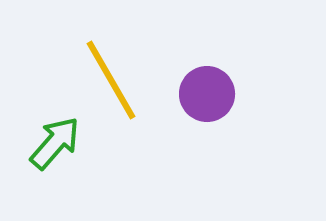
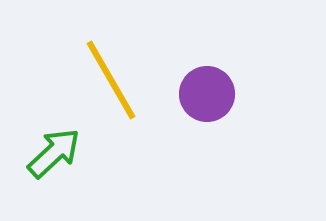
green arrow: moved 1 px left, 10 px down; rotated 6 degrees clockwise
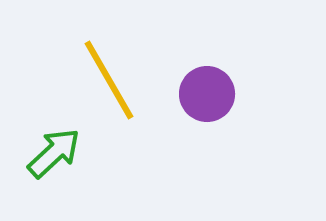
yellow line: moved 2 px left
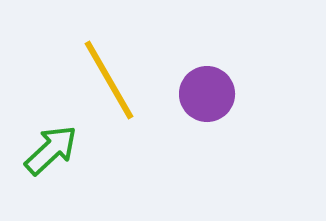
green arrow: moved 3 px left, 3 px up
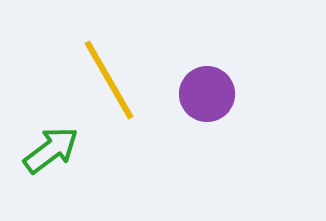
green arrow: rotated 6 degrees clockwise
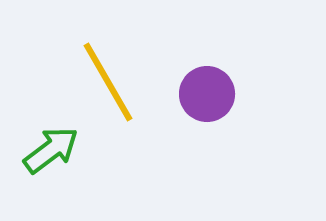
yellow line: moved 1 px left, 2 px down
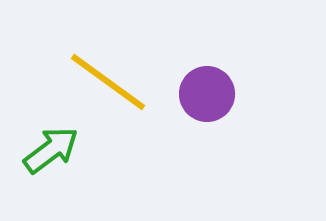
yellow line: rotated 24 degrees counterclockwise
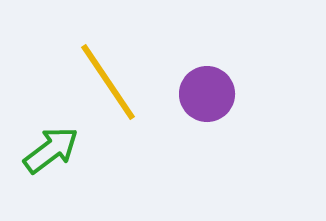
yellow line: rotated 20 degrees clockwise
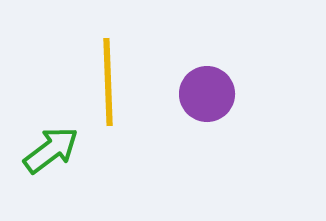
yellow line: rotated 32 degrees clockwise
